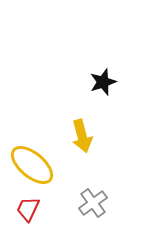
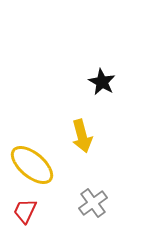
black star: moved 1 px left; rotated 24 degrees counterclockwise
red trapezoid: moved 3 px left, 2 px down
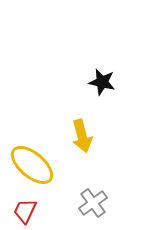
black star: rotated 16 degrees counterclockwise
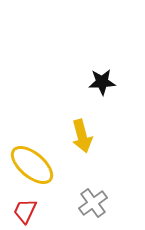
black star: rotated 16 degrees counterclockwise
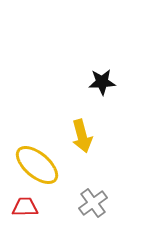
yellow ellipse: moved 5 px right
red trapezoid: moved 4 px up; rotated 64 degrees clockwise
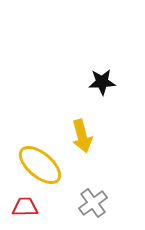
yellow ellipse: moved 3 px right
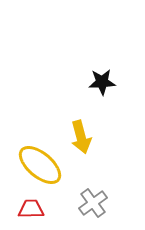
yellow arrow: moved 1 px left, 1 px down
red trapezoid: moved 6 px right, 2 px down
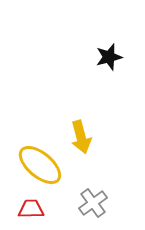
black star: moved 7 px right, 25 px up; rotated 12 degrees counterclockwise
